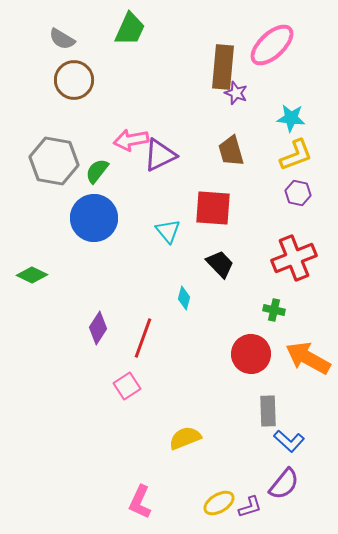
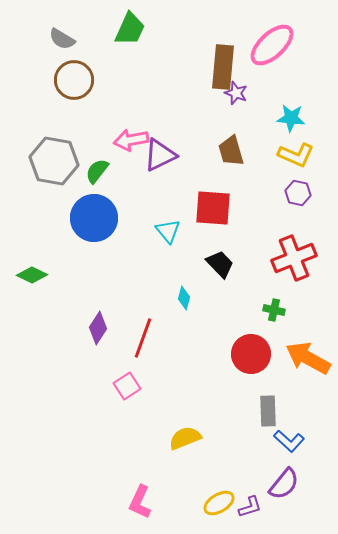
yellow L-shape: rotated 45 degrees clockwise
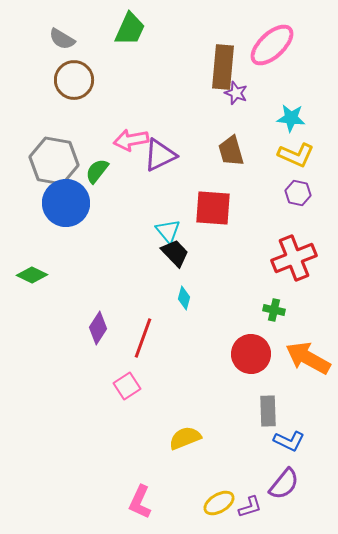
blue circle: moved 28 px left, 15 px up
black trapezoid: moved 45 px left, 11 px up
blue L-shape: rotated 16 degrees counterclockwise
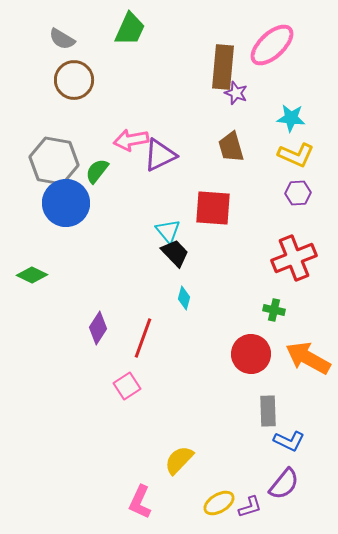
brown trapezoid: moved 4 px up
purple hexagon: rotated 15 degrees counterclockwise
yellow semicircle: moved 6 px left, 22 px down; rotated 24 degrees counterclockwise
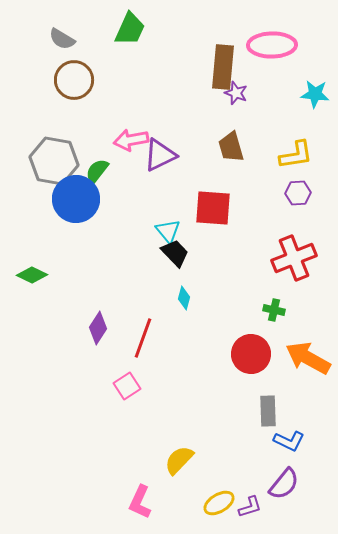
pink ellipse: rotated 42 degrees clockwise
cyan star: moved 24 px right, 24 px up
yellow L-shape: rotated 33 degrees counterclockwise
blue circle: moved 10 px right, 4 px up
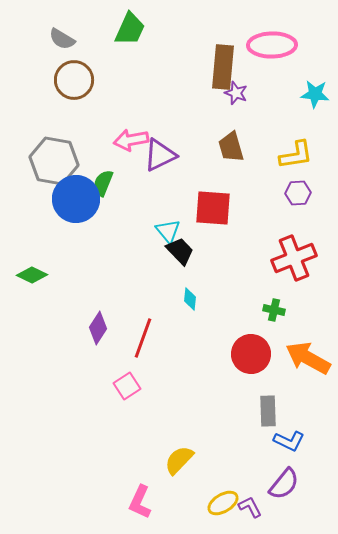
green semicircle: moved 6 px right, 12 px down; rotated 16 degrees counterclockwise
black trapezoid: moved 5 px right, 2 px up
cyan diamond: moved 6 px right, 1 px down; rotated 10 degrees counterclockwise
yellow ellipse: moved 4 px right
purple L-shape: rotated 100 degrees counterclockwise
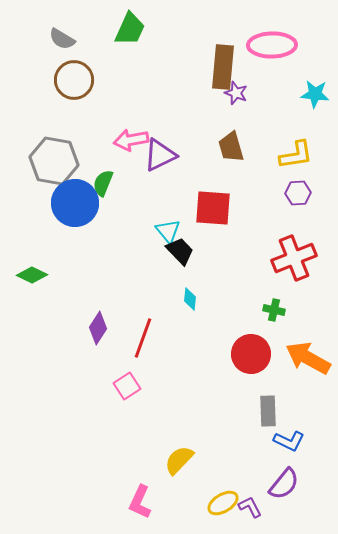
blue circle: moved 1 px left, 4 px down
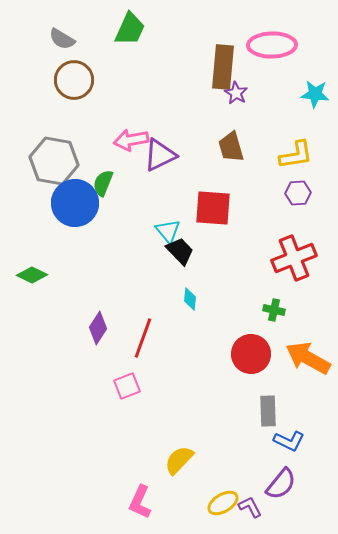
purple star: rotated 10 degrees clockwise
pink square: rotated 12 degrees clockwise
purple semicircle: moved 3 px left
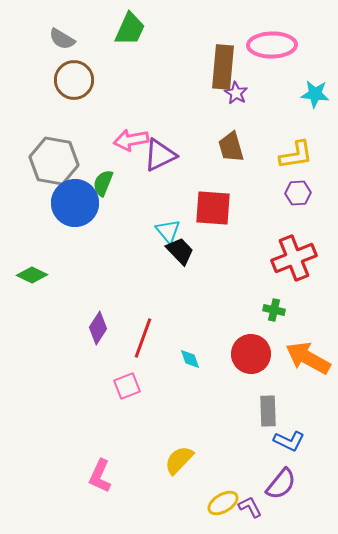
cyan diamond: moved 60 px down; rotated 25 degrees counterclockwise
pink L-shape: moved 40 px left, 26 px up
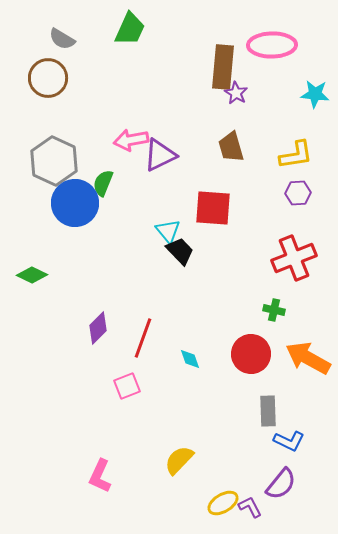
brown circle: moved 26 px left, 2 px up
gray hexagon: rotated 15 degrees clockwise
purple diamond: rotated 12 degrees clockwise
